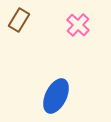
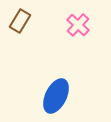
brown rectangle: moved 1 px right, 1 px down
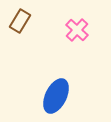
pink cross: moved 1 px left, 5 px down
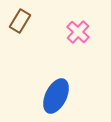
pink cross: moved 1 px right, 2 px down
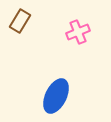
pink cross: rotated 25 degrees clockwise
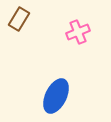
brown rectangle: moved 1 px left, 2 px up
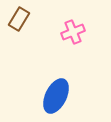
pink cross: moved 5 px left
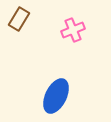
pink cross: moved 2 px up
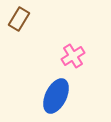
pink cross: moved 26 px down; rotated 10 degrees counterclockwise
